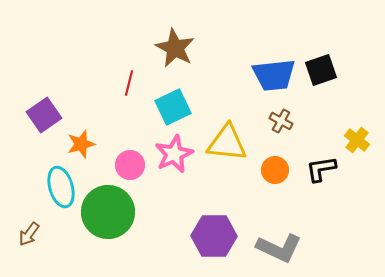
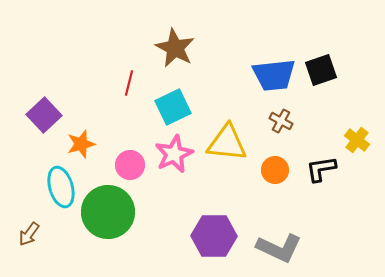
purple square: rotated 8 degrees counterclockwise
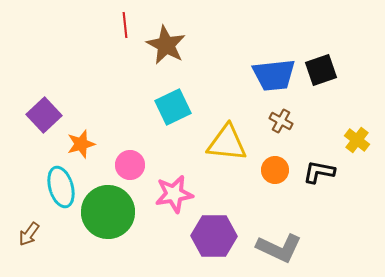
brown star: moved 9 px left, 3 px up
red line: moved 4 px left, 58 px up; rotated 20 degrees counterclockwise
pink star: moved 40 px down; rotated 15 degrees clockwise
black L-shape: moved 2 px left, 3 px down; rotated 20 degrees clockwise
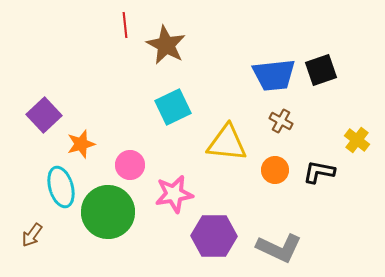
brown arrow: moved 3 px right, 1 px down
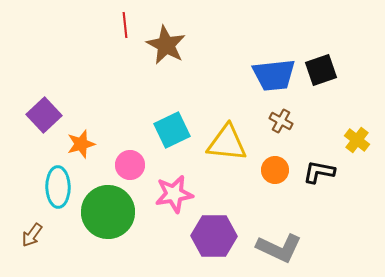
cyan square: moved 1 px left, 23 px down
cyan ellipse: moved 3 px left; rotated 15 degrees clockwise
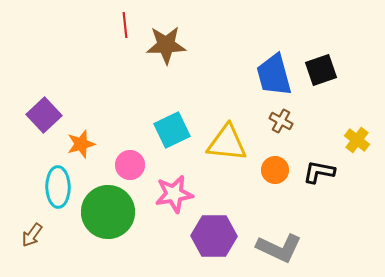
brown star: rotated 30 degrees counterclockwise
blue trapezoid: rotated 81 degrees clockwise
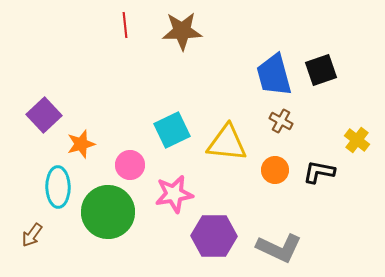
brown star: moved 16 px right, 14 px up
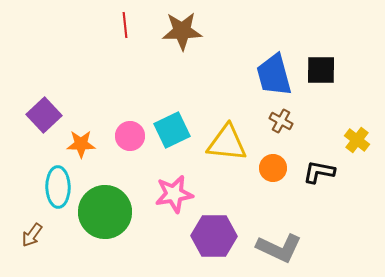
black square: rotated 20 degrees clockwise
orange star: rotated 16 degrees clockwise
pink circle: moved 29 px up
orange circle: moved 2 px left, 2 px up
green circle: moved 3 px left
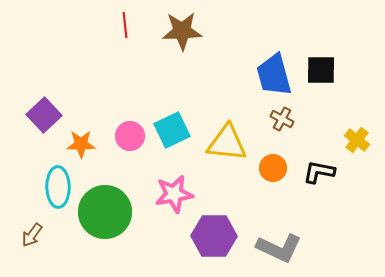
brown cross: moved 1 px right, 2 px up
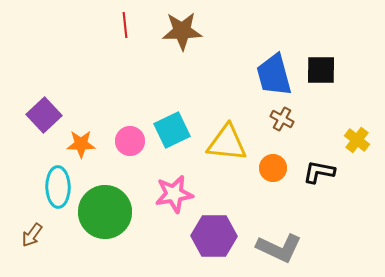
pink circle: moved 5 px down
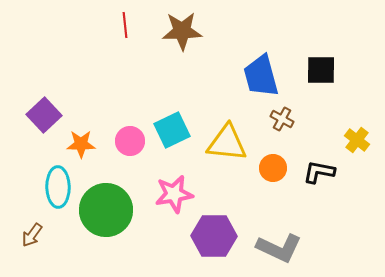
blue trapezoid: moved 13 px left, 1 px down
green circle: moved 1 px right, 2 px up
